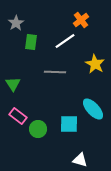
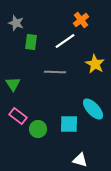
gray star: rotated 21 degrees counterclockwise
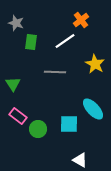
white triangle: rotated 14 degrees clockwise
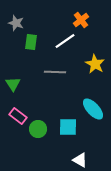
cyan square: moved 1 px left, 3 px down
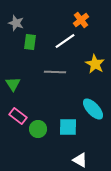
green rectangle: moved 1 px left
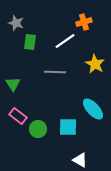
orange cross: moved 3 px right, 2 px down; rotated 21 degrees clockwise
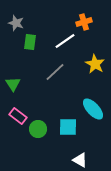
gray line: rotated 45 degrees counterclockwise
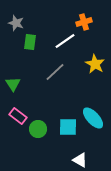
cyan ellipse: moved 9 px down
